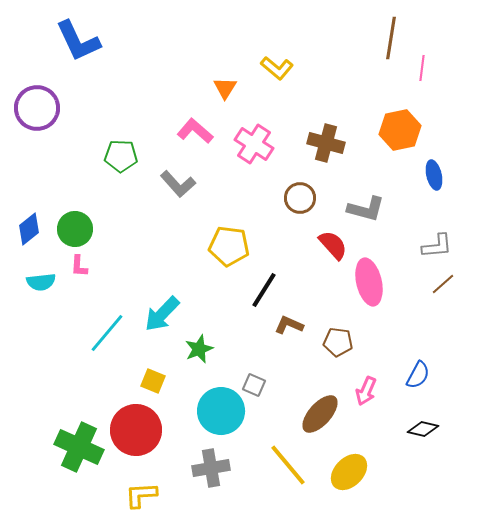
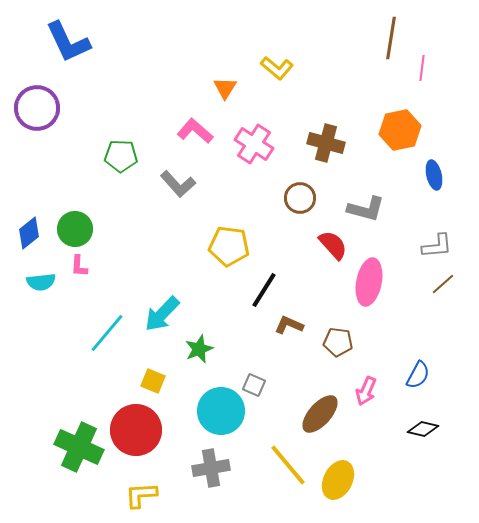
blue L-shape at (78, 41): moved 10 px left, 1 px down
blue diamond at (29, 229): moved 4 px down
pink ellipse at (369, 282): rotated 24 degrees clockwise
yellow ellipse at (349, 472): moved 11 px left, 8 px down; rotated 18 degrees counterclockwise
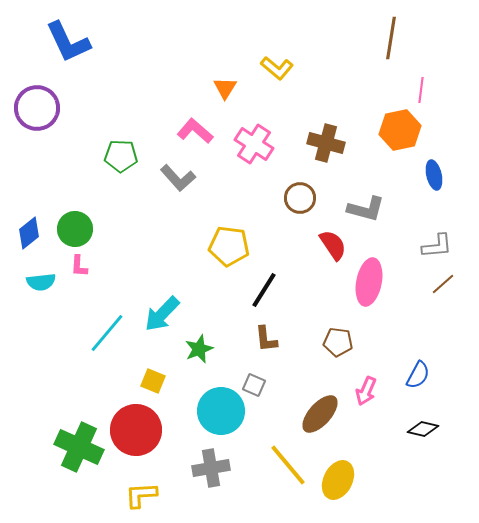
pink line at (422, 68): moved 1 px left, 22 px down
gray L-shape at (178, 184): moved 6 px up
red semicircle at (333, 245): rotated 8 degrees clockwise
brown L-shape at (289, 325): moved 23 px left, 14 px down; rotated 120 degrees counterclockwise
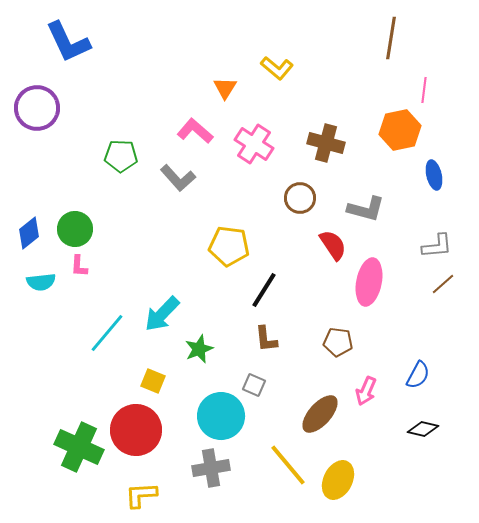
pink line at (421, 90): moved 3 px right
cyan circle at (221, 411): moved 5 px down
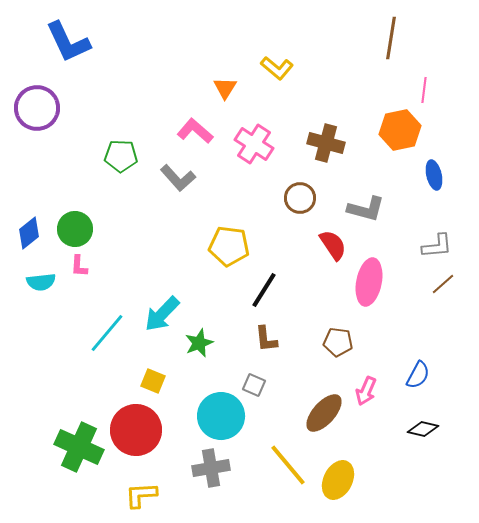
green star at (199, 349): moved 6 px up
brown ellipse at (320, 414): moved 4 px right, 1 px up
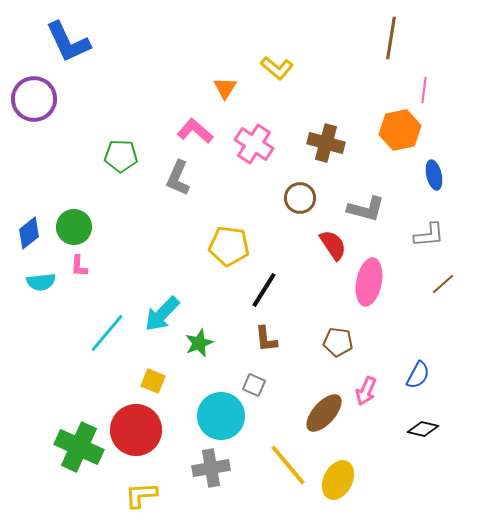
purple circle at (37, 108): moved 3 px left, 9 px up
gray L-shape at (178, 178): rotated 66 degrees clockwise
green circle at (75, 229): moved 1 px left, 2 px up
gray L-shape at (437, 246): moved 8 px left, 11 px up
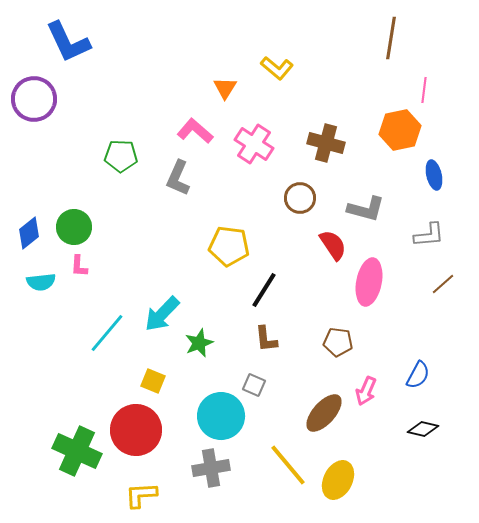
green cross at (79, 447): moved 2 px left, 4 px down
